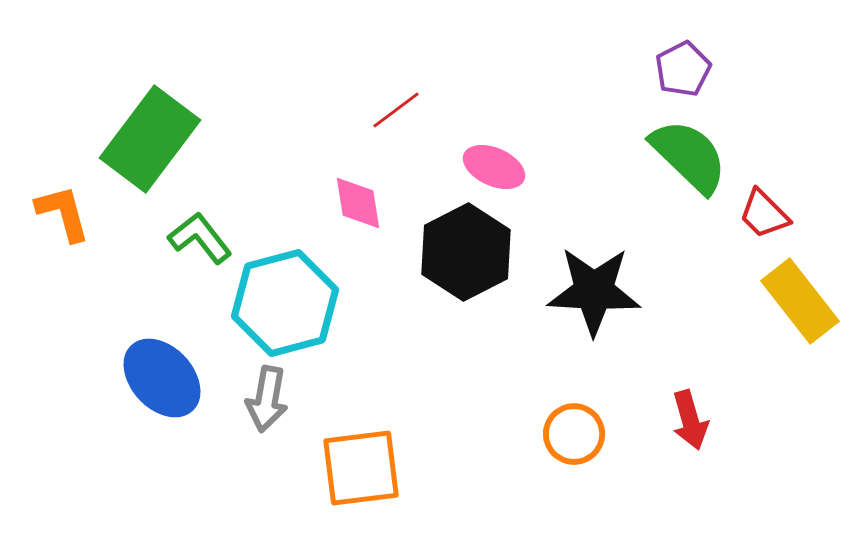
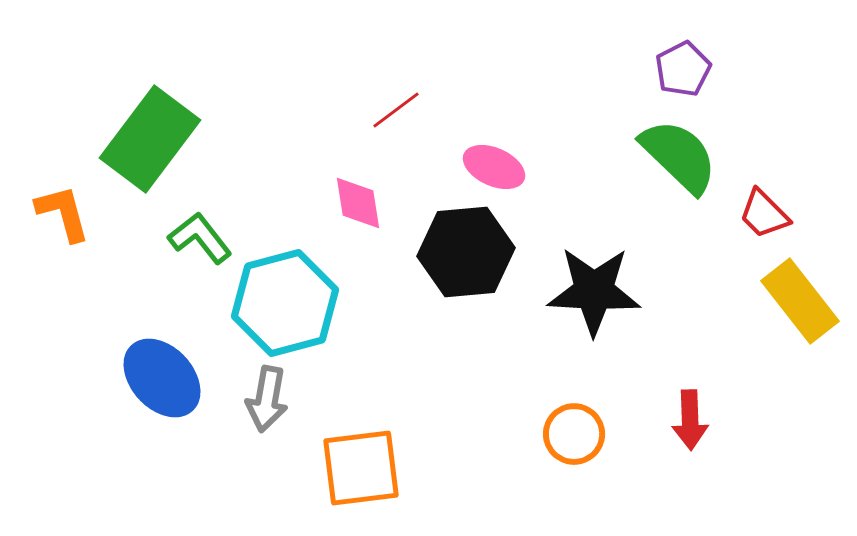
green semicircle: moved 10 px left
black hexagon: rotated 22 degrees clockwise
red arrow: rotated 14 degrees clockwise
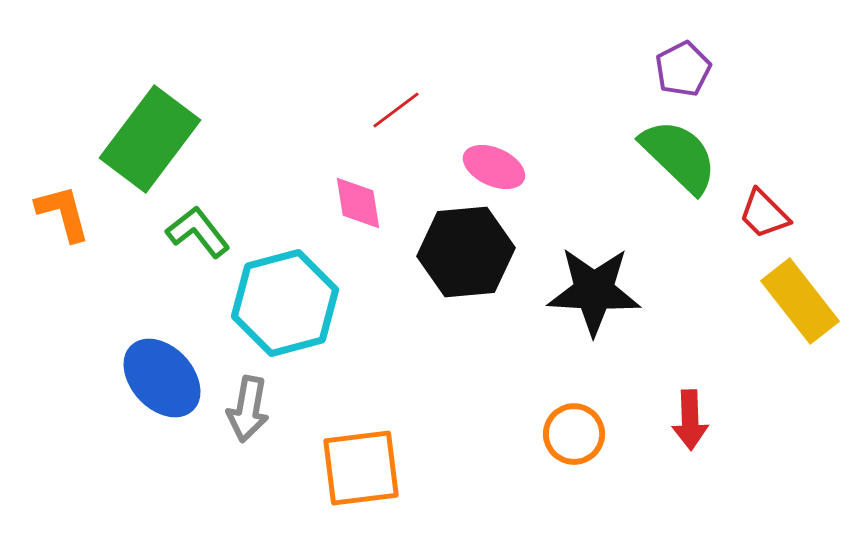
green L-shape: moved 2 px left, 6 px up
gray arrow: moved 19 px left, 10 px down
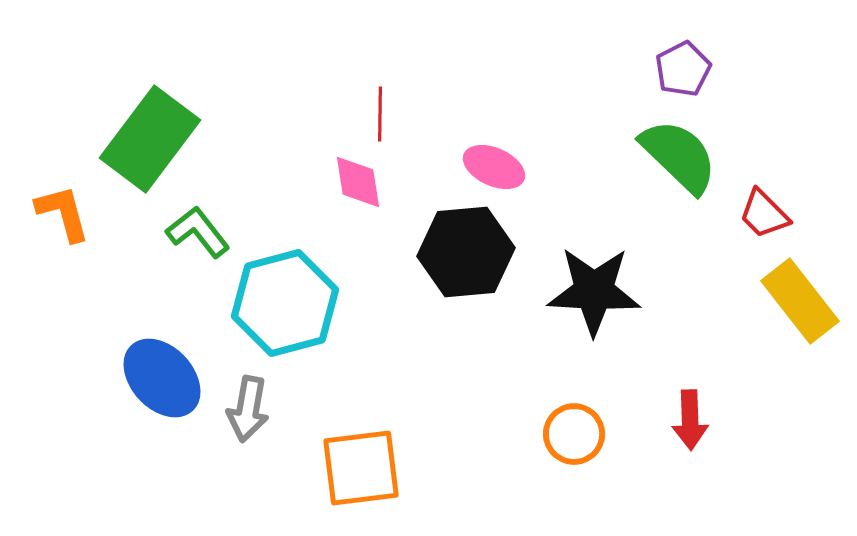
red line: moved 16 px left, 4 px down; rotated 52 degrees counterclockwise
pink diamond: moved 21 px up
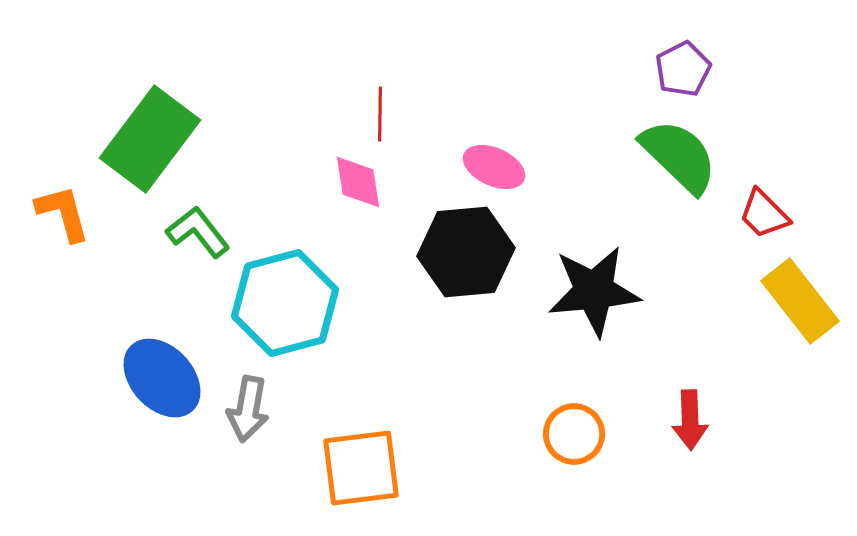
black star: rotated 8 degrees counterclockwise
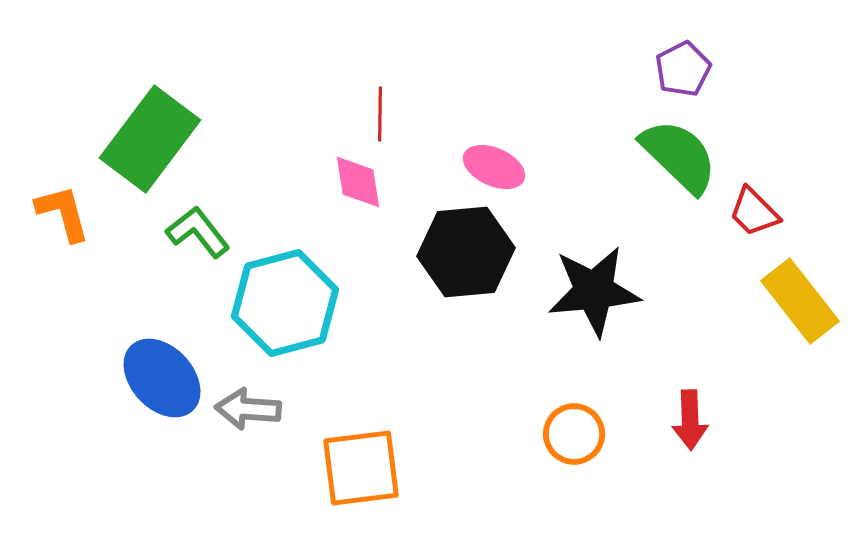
red trapezoid: moved 10 px left, 2 px up
gray arrow: rotated 84 degrees clockwise
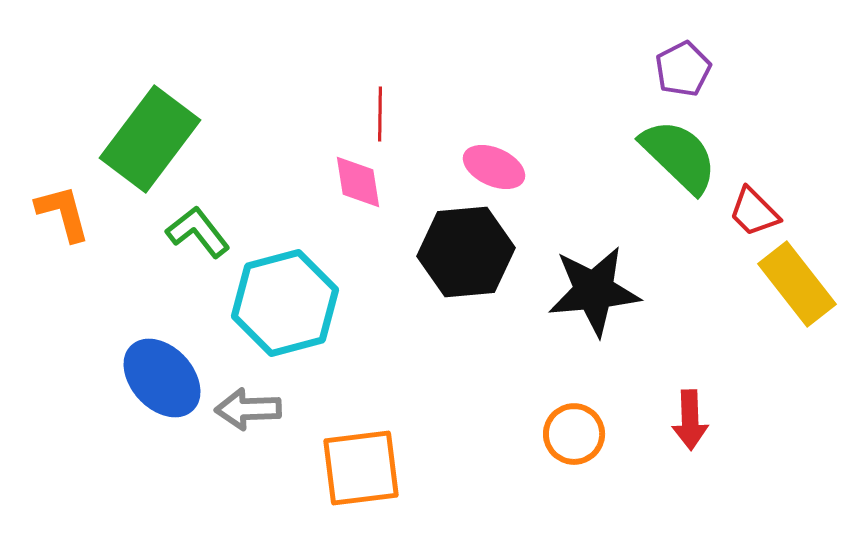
yellow rectangle: moved 3 px left, 17 px up
gray arrow: rotated 6 degrees counterclockwise
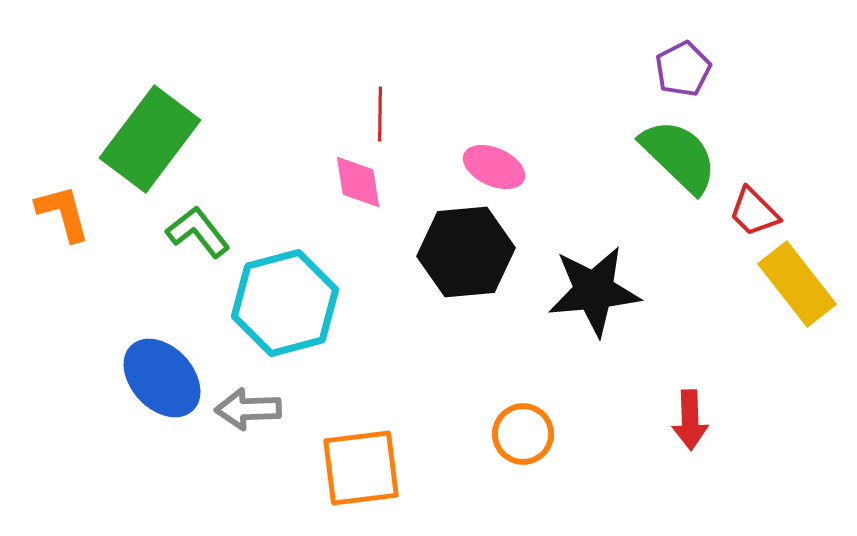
orange circle: moved 51 px left
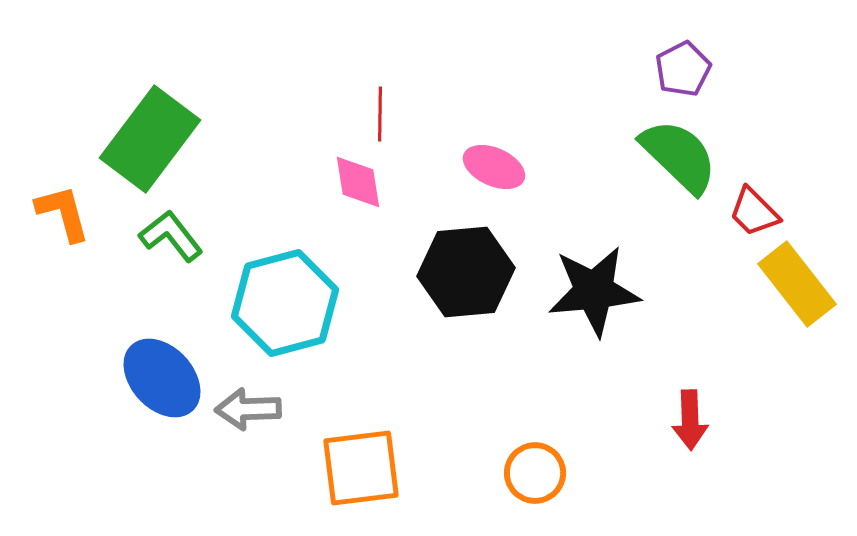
green L-shape: moved 27 px left, 4 px down
black hexagon: moved 20 px down
orange circle: moved 12 px right, 39 px down
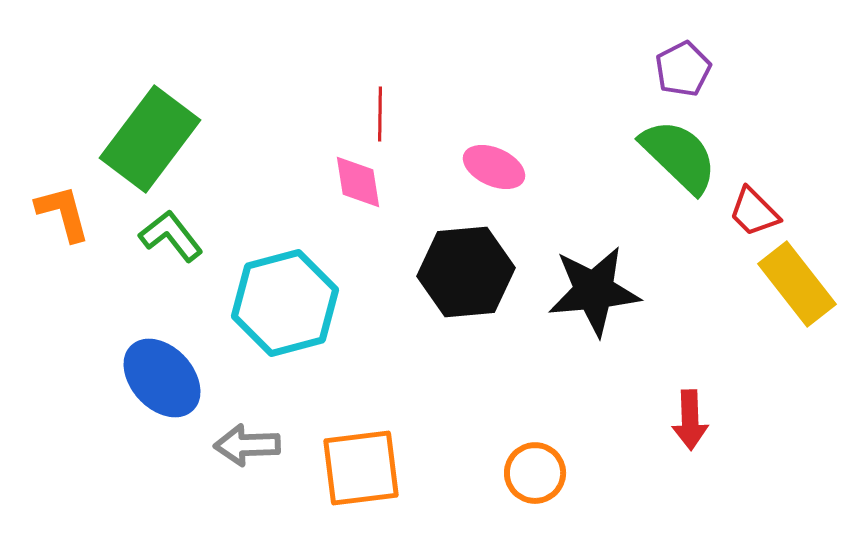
gray arrow: moved 1 px left, 36 px down
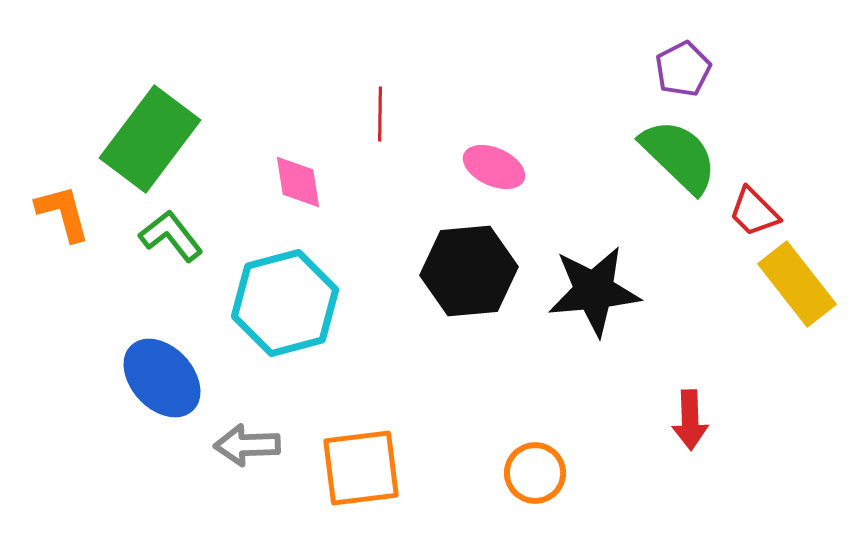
pink diamond: moved 60 px left
black hexagon: moved 3 px right, 1 px up
